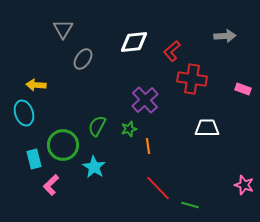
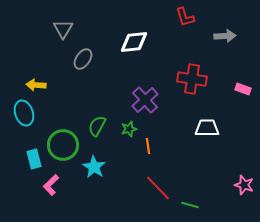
red L-shape: moved 13 px right, 34 px up; rotated 65 degrees counterclockwise
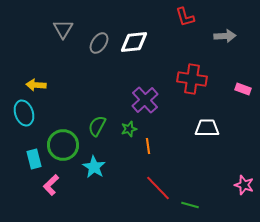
gray ellipse: moved 16 px right, 16 px up
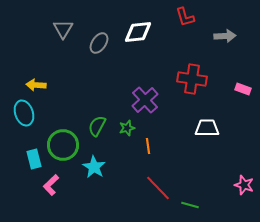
white diamond: moved 4 px right, 10 px up
green star: moved 2 px left, 1 px up
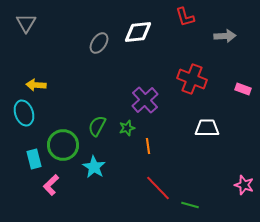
gray triangle: moved 37 px left, 6 px up
red cross: rotated 12 degrees clockwise
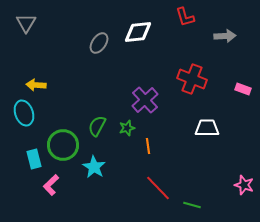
green line: moved 2 px right
